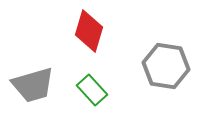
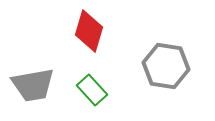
gray trapezoid: rotated 6 degrees clockwise
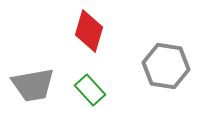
green rectangle: moved 2 px left
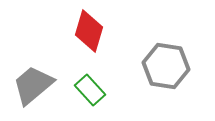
gray trapezoid: rotated 150 degrees clockwise
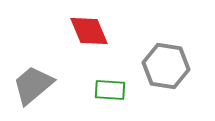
red diamond: rotated 39 degrees counterclockwise
green rectangle: moved 20 px right; rotated 44 degrees counterclockwise
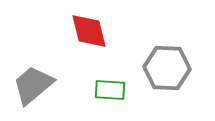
red diamond: rotated 9 degrees clockwise
gray hexagon: moved 1 px right, 2 px down; rotated 6 degrees counterclockwise
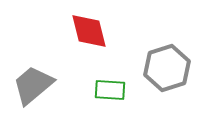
gray hexagon: rotated 21 degrees counterclockwise
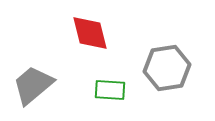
red diamond: moved 1 px right, 2 px down
gray hexagon: rotated 9 degrees clockwise
